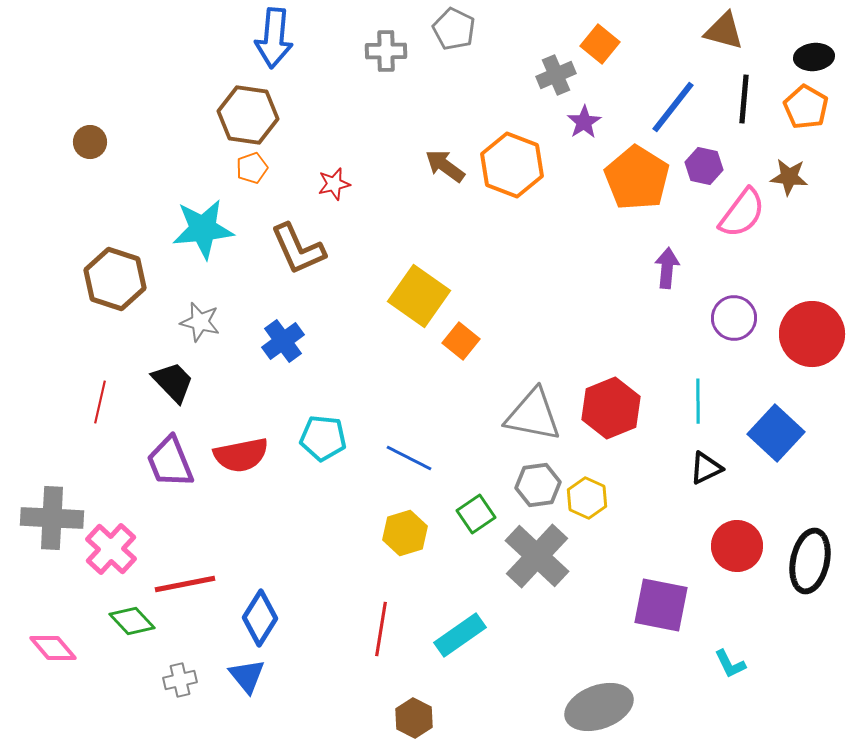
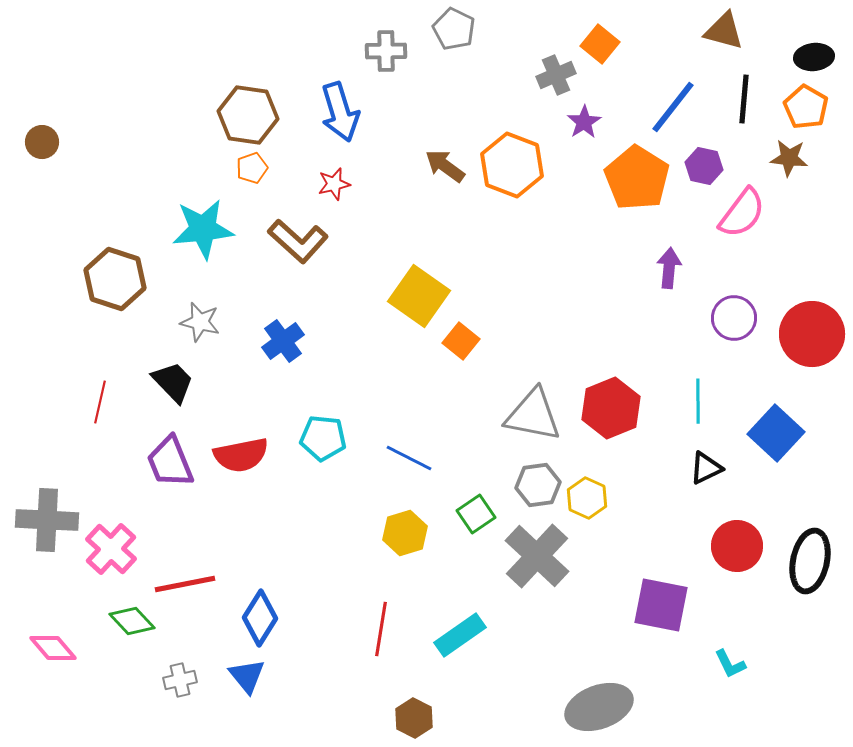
blue arrow at (274, 38): moved 66 px right, 74 px down; rotated 22 degrees counterclockwise
brown circle at (90, 142): moved 48 px left
brown star at (789, 177): moved 19 px up
brown L-shape at (298, 249): moved 8 px up; rotated 24 degrees counterclockwise
purple arrow at (667, 268): moved 2 px right
gray cross at (52, 518): moved 5 px left, 2 px down
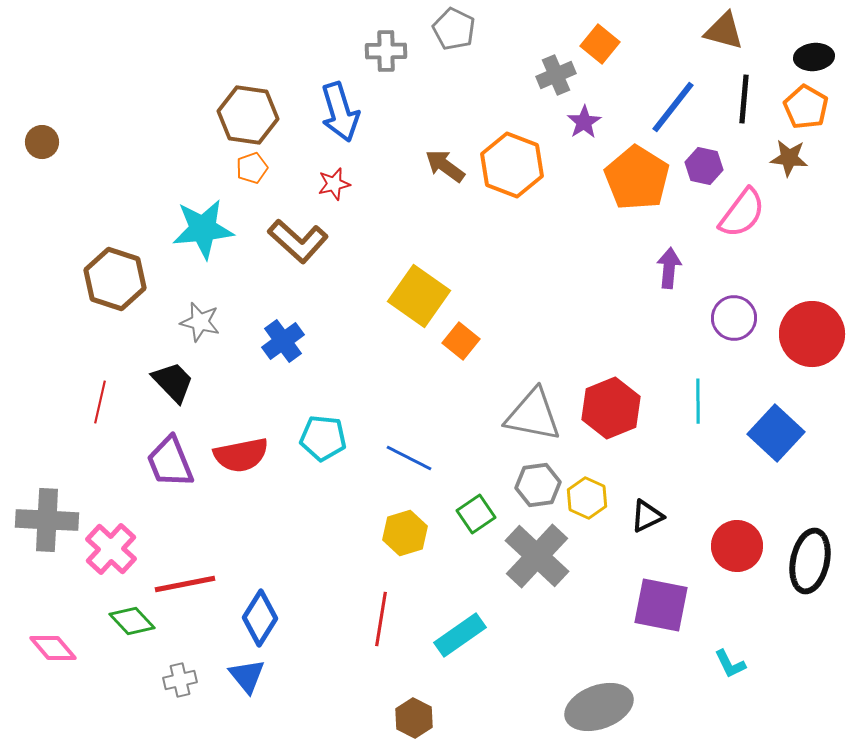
black triangle at (706, 468): moved 59 px left, 48 px down
red line at (381, 629): moved 10 px up
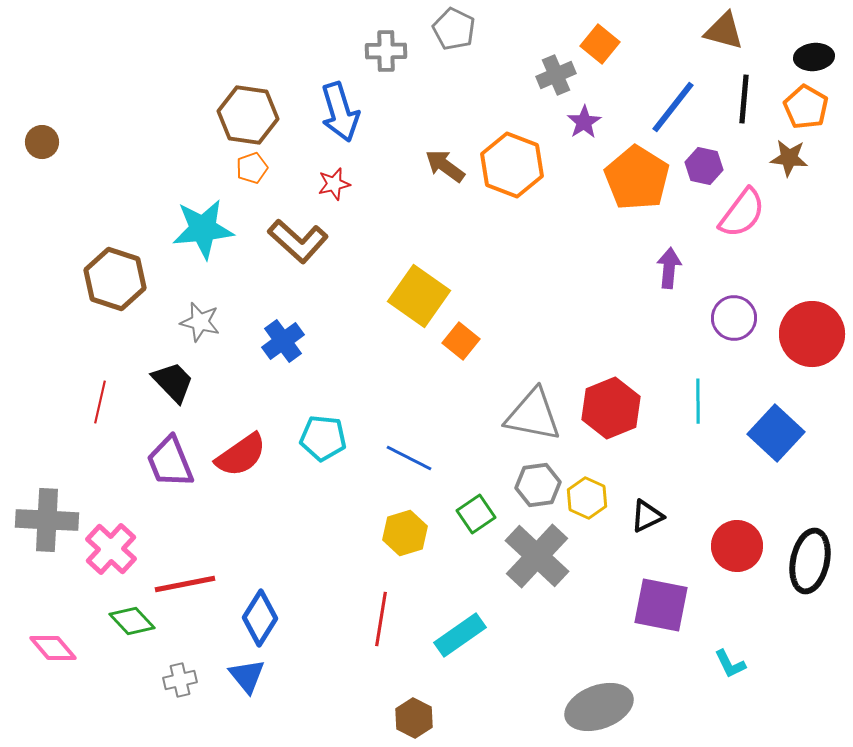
red semicircle at (241, 455): rotated 24 degrees counterclockwise
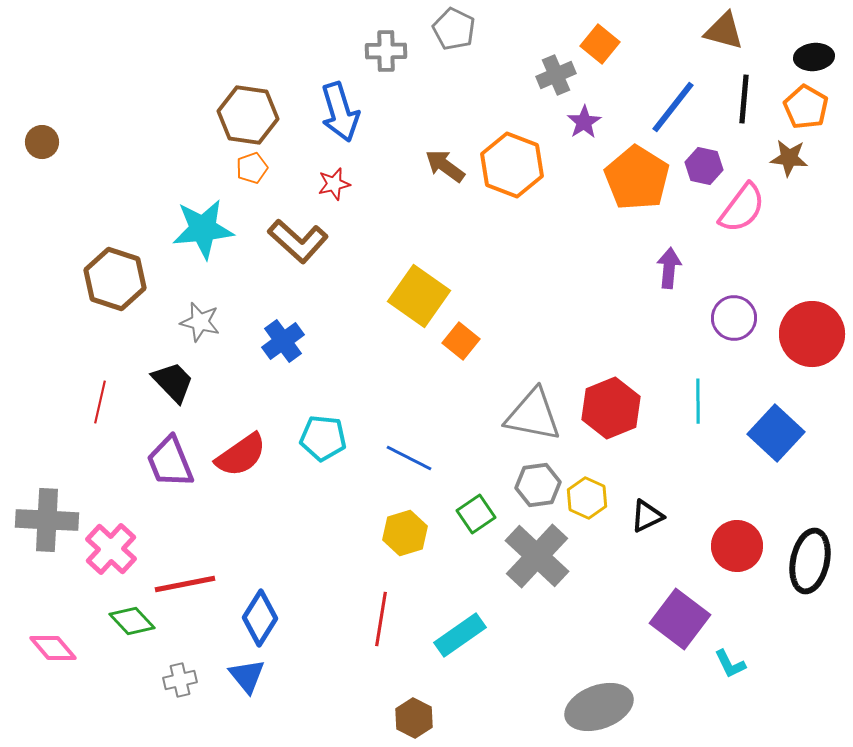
pink semicircle at (742, 213): moved 5 px up
purple square at (661, 605): moved 19 px right, 14 px down; rotated 26 degrees clockwise
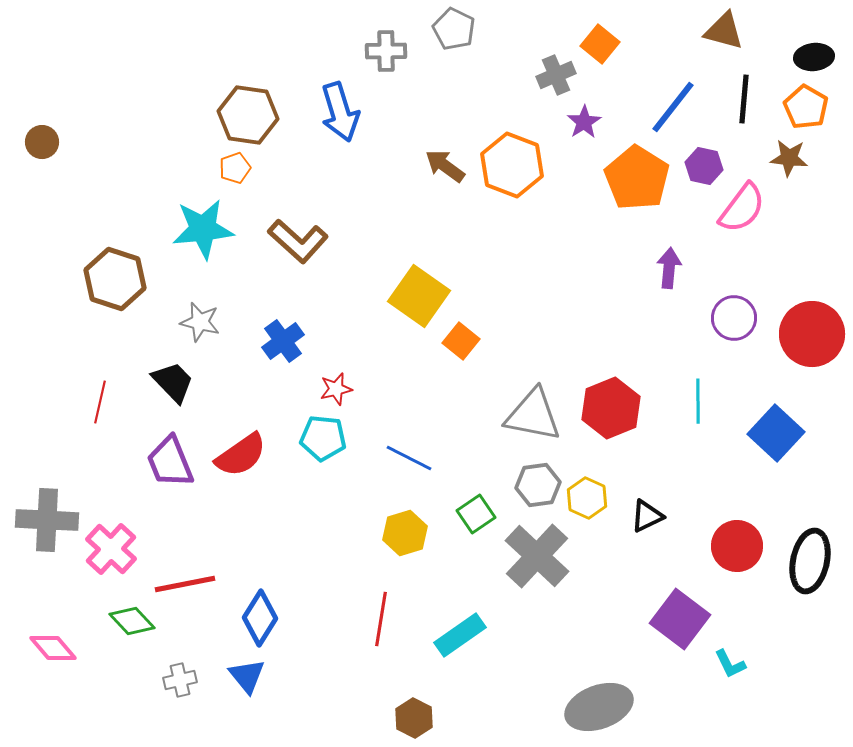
orange pentagon at (252, 168): moved 17 px left
red star at (334, 184): moved 2 px right, 205 px down
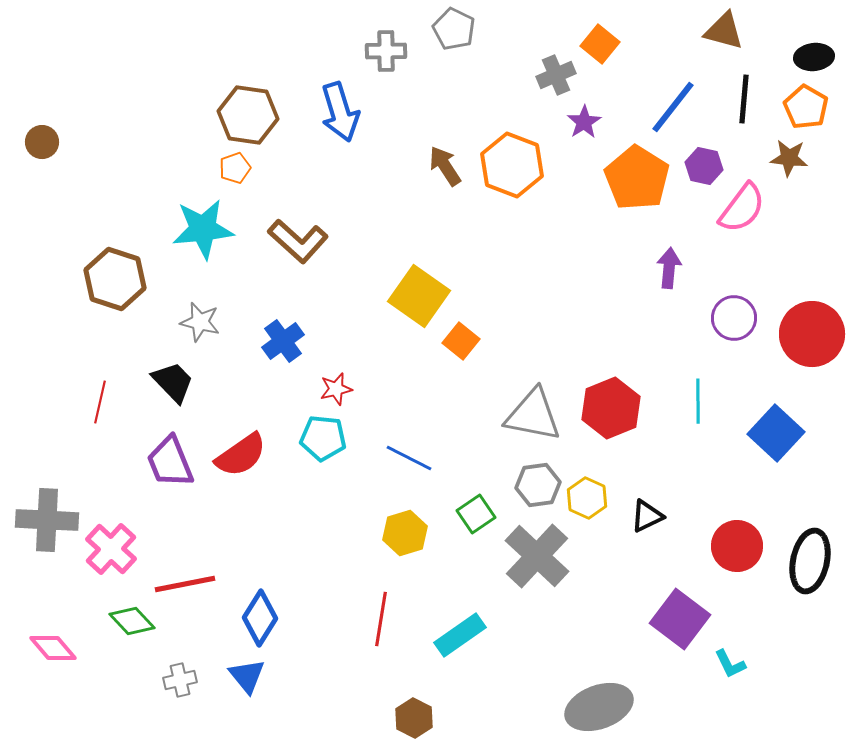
brown arrow at (445, 166): rotated 21 degrees clockwise
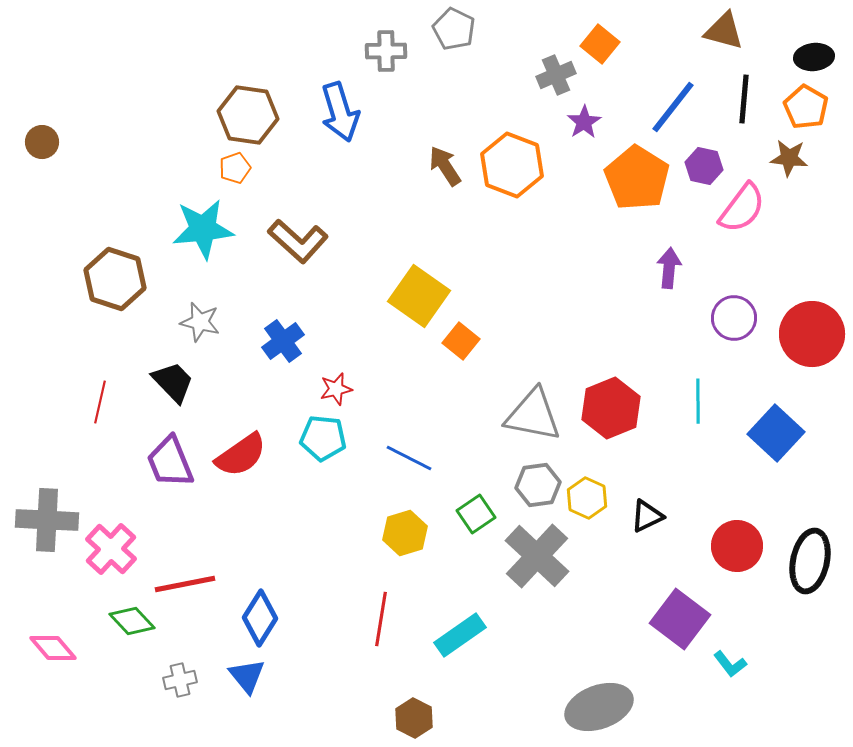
cyan L-shape at (730, 664): rotated 12 degrees counterclockwise
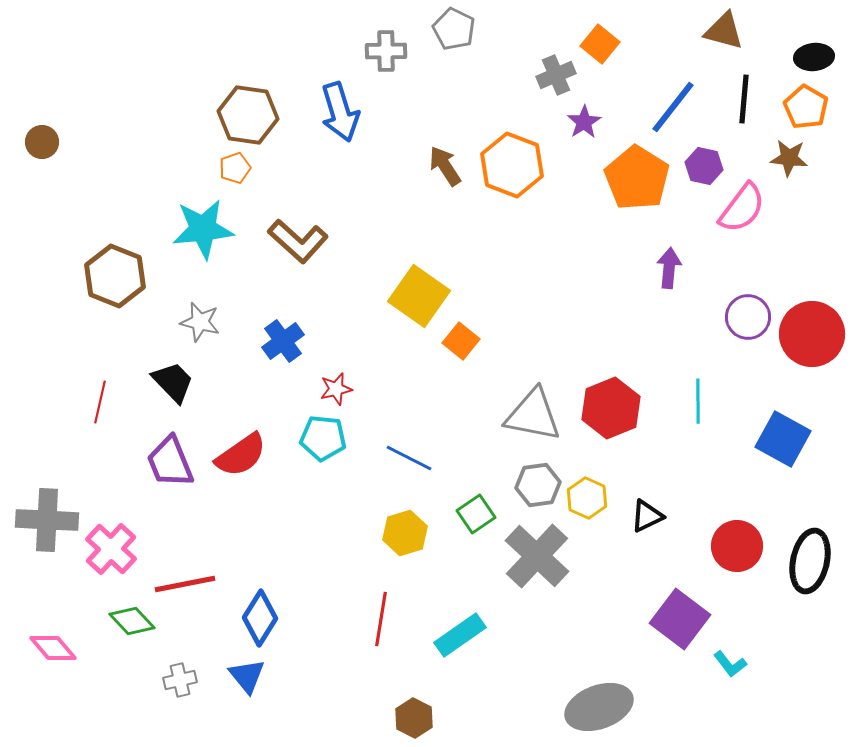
brown hexagon at (115, 279): moved 3 px up; rotated 4 degrees clockwise
purple circle at (734, 318): moved 14 px right, 1 px up
blue square at (776, 433): moved 7 px right, 6 px down; rotated 14 degrees counterclockwise
